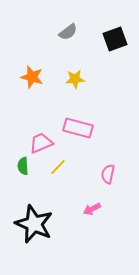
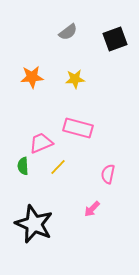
orange star: rotated 20 degrees counterclockwise
pink arrow: rotated 18 degrees counterclockwise
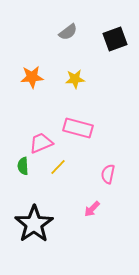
black star: rotated 15 degrees clockwise
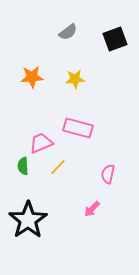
black star: moved 6 px left, 4 px up
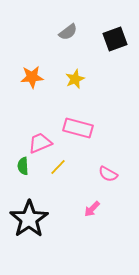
yellow star: rotated 18 degrees counterclockwise
pink trapezoid: moved 1 px left
pink semicircle: rotated 72 degrees counterclockwise
black star: moved 1 px right, 1 px up
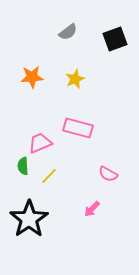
yellow line: moved 9 px left, 9 px down
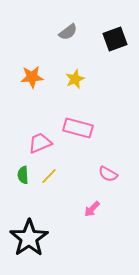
green semicircle: moved 9 px down
black star: moved 19 px down
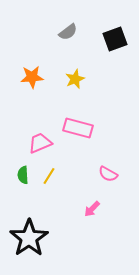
yellow line: rotated 12 degrees counterclockwise
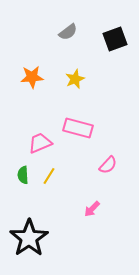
pink semicircle: moved 9 px up; rotated 78 degrees counterclockwise
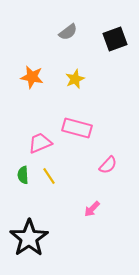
orange star: rotated 15 degrees clockwise
pink rectangle: moved 1 px left
yellow line: rotated 66 degrees counterclockwise
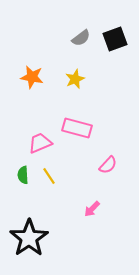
gray semicircle: moved 13 px right, 6 px down
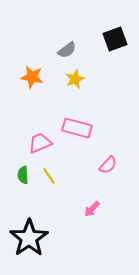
gray semicircle: moved 14 px left, 12 px down
